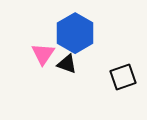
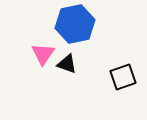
blue hexagon: moved 9 px up; rotated 18 degrees clockwise
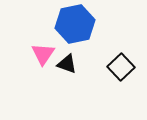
black square: moved 2 px left, 10 px up; rotated 24 degrees counterclockwise
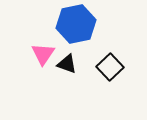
blue hexagon: moved 1 px right
black square: moved 11 px left
